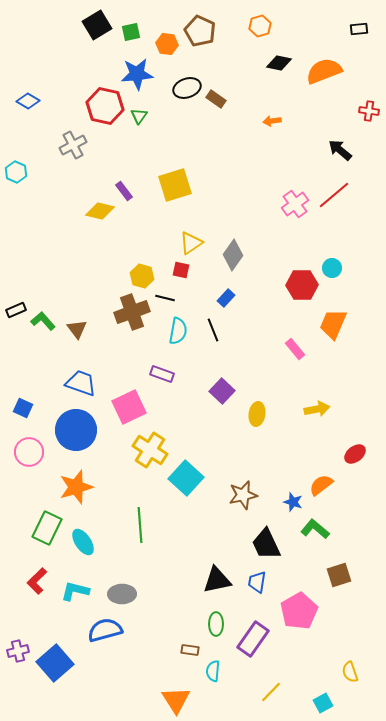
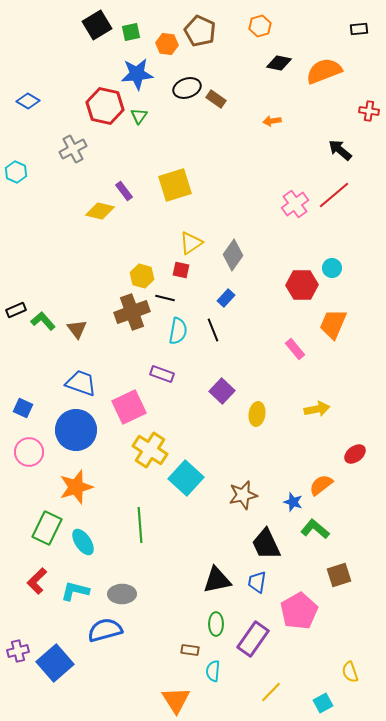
gray cross at (73, 145): moved 4 px down
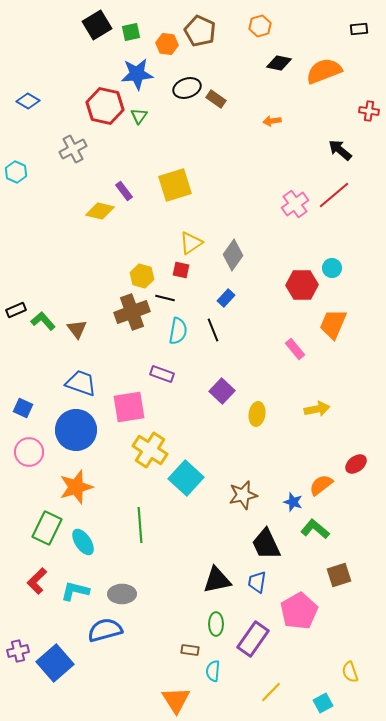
pink square at (129, 407): rotated 16 degrees clockwise
red ellipse at (355, 454): moved 1 px right, 10 px down
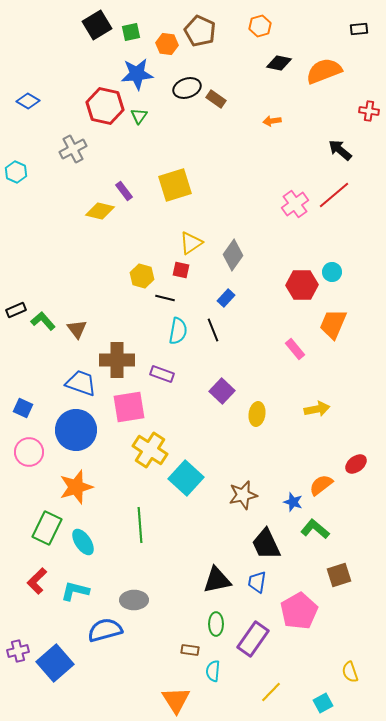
cyan circle at (332, 268): moved 4 px down
brown cross at (132, 312): moved 15 px left, 48 px down; rotated 20 degrees clockwise
gray ellipse at (122, 594): moved 12 px right, 6 px down
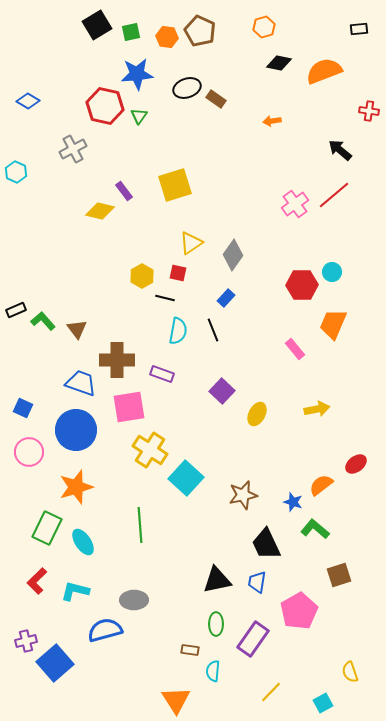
orange hexagon at (260, 26): moved 4 px right, 1 px down
orange hexagon at (167, 44): moved 7 px up
red square at (181, 270): moved 3 px left, 3 px down
yellow hexagon at (142, 276): rotated 15 degrees clockwise
yellow ellipse at (257, 414): rotated 20 degrees clockwise
purple cross at (18, 651): moved 8 px right, 10 px up
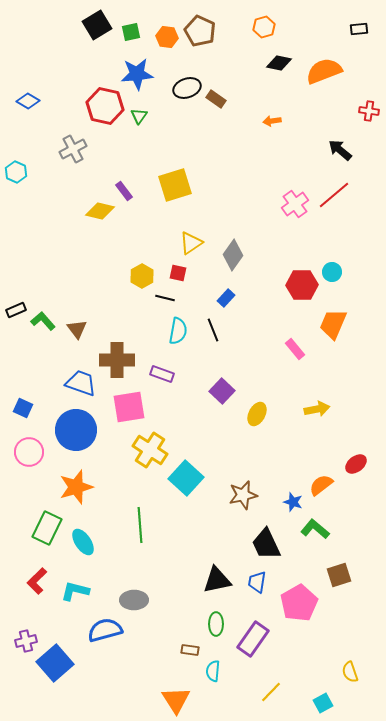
pink pentagon at (299, 611): moved 8 px up
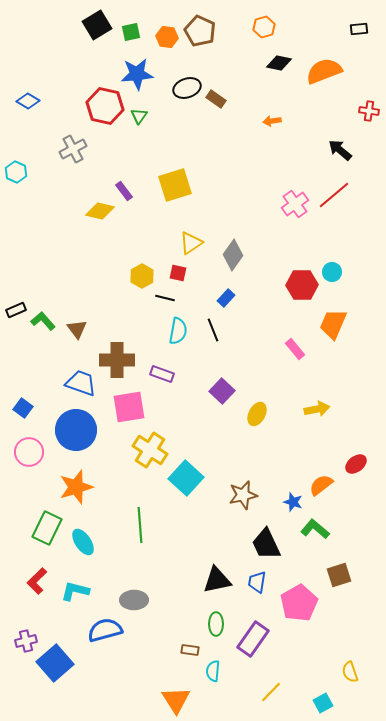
blue square at (23, 408): rotated 12 degrees clockwise
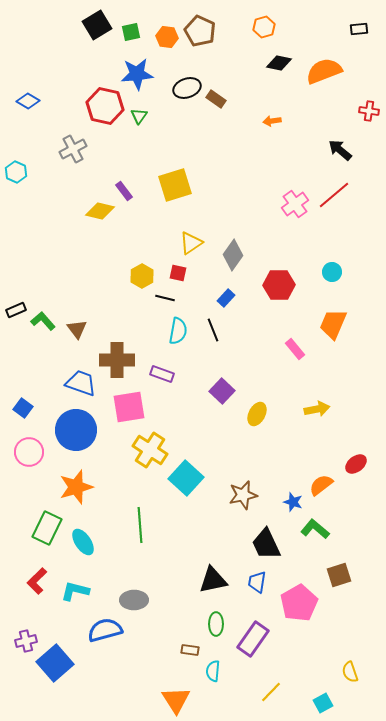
red hexagon at (302, 285): moved 23 px left
black triangle at (217, 580): moved 4 px left
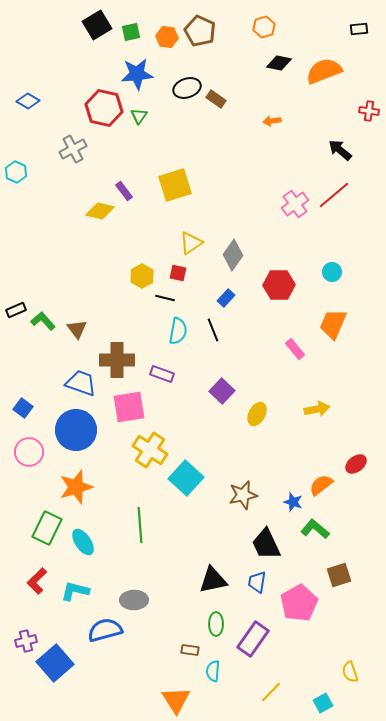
red hexagon at (105, 106): moved 1 px left, 2 px down
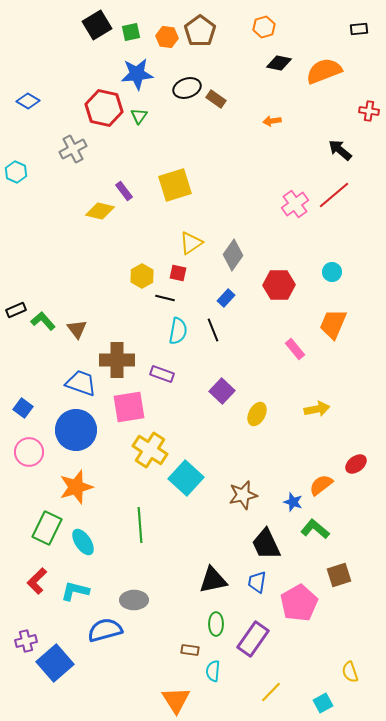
brown pentagon at (200, 31): rotated 12 degrees clockwise
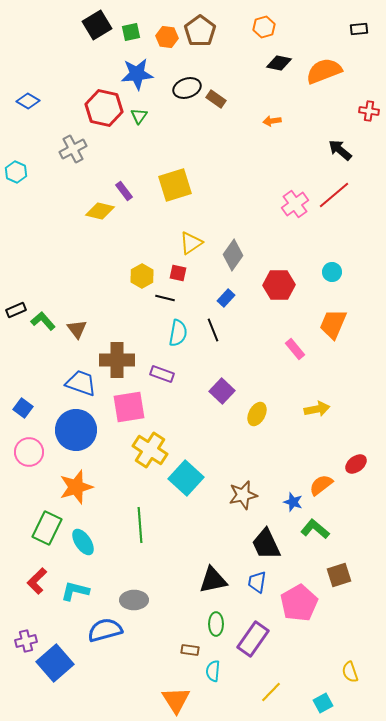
cyan semicircle at (178, 331): moved 2 px down
